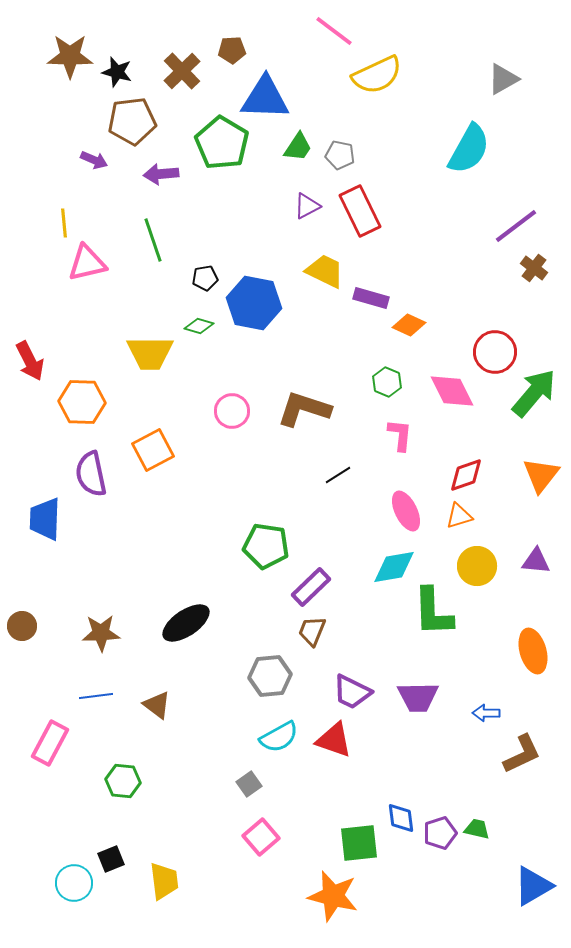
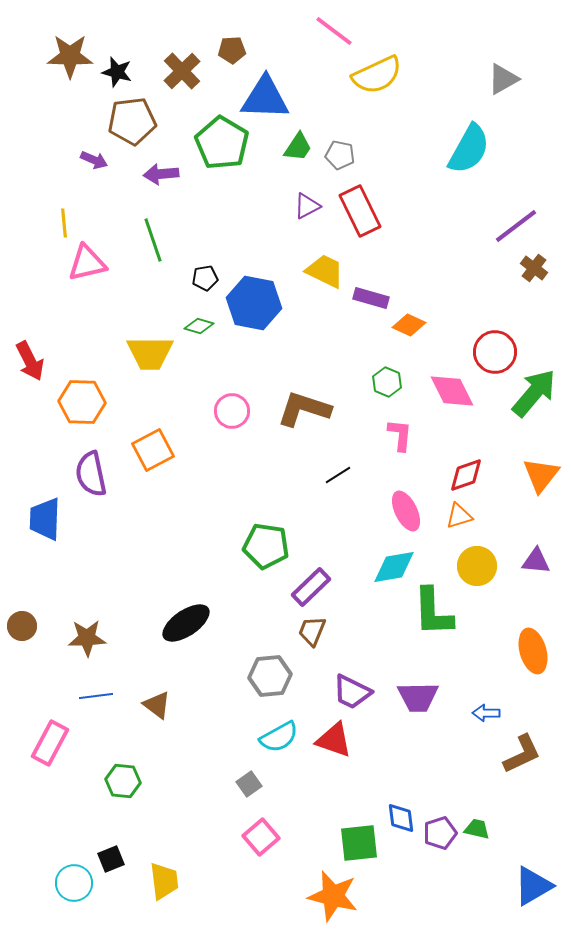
brown star at (101, 633): moved 14 px left, 5 px down
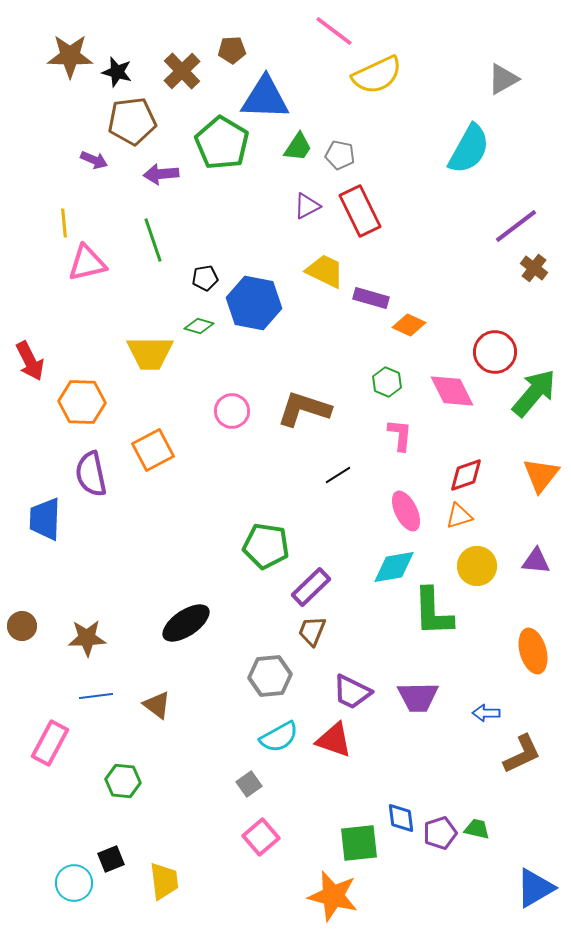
blue triangle at (533, 886): moved 2 px right, 2 px down
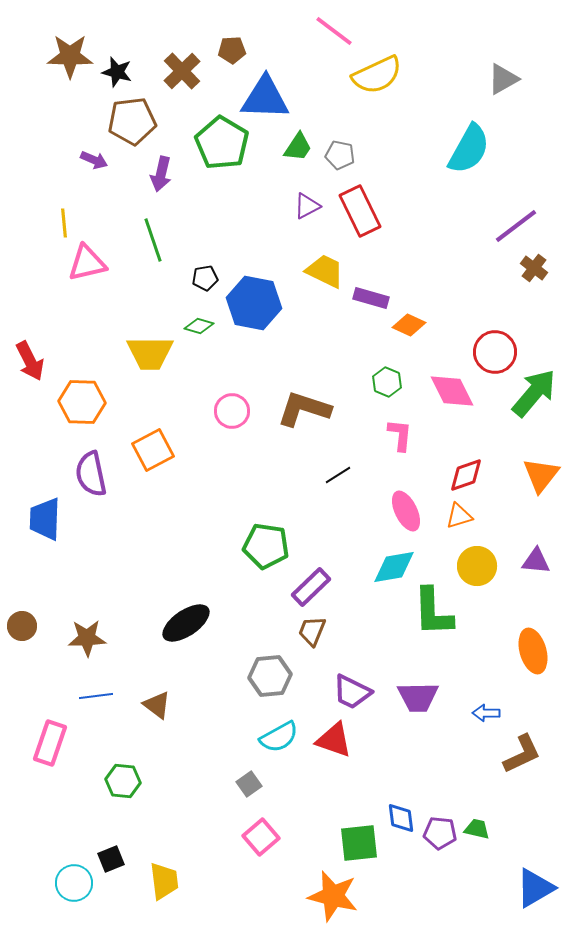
purple arrow at (161, 174): rotated 72 degrees counterclockwise
pink rectangle at (50, 743): rotated 9 degrees counterclockwise
purple pentagon at (440, 833): rotated 24 degrees clockwise
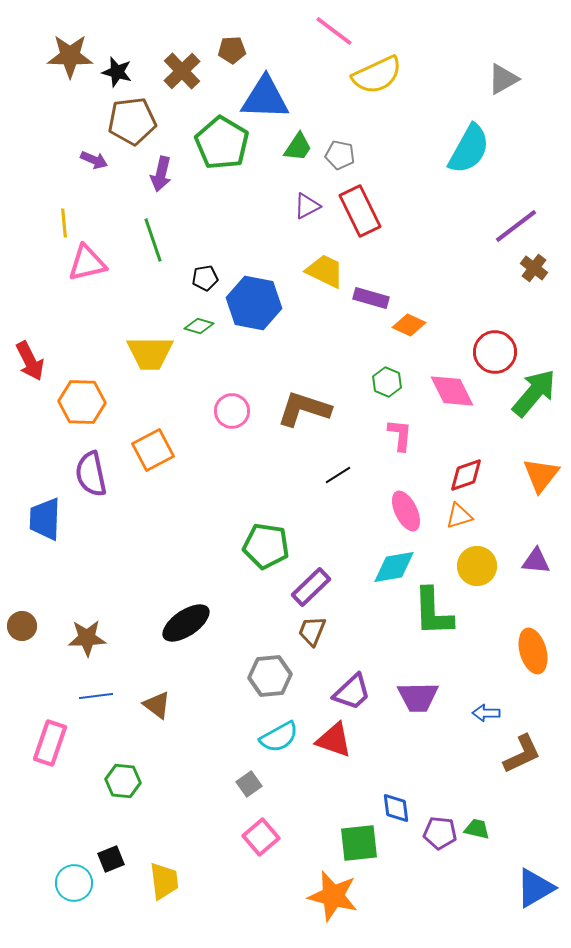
purple trapezoid at (352, 692): rotated 69 degrees counterclockwise
blue diamond at (401, 818): moved 5 px left, 10 px up
